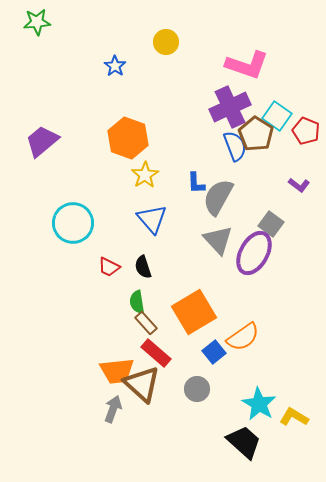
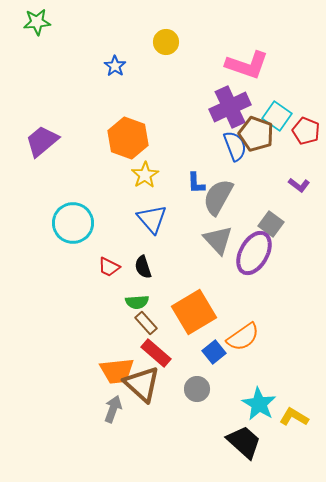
brown pentagon: rotated 12 degrees counterclockwise
green semicircle: rotated 85 degrees counterclockwise
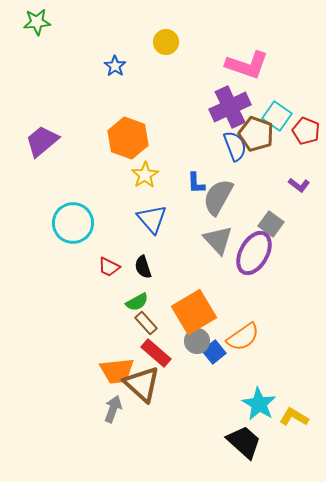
green semicircle: rotated 25 degrees counterclockwise
gray circle: moved 48 px up
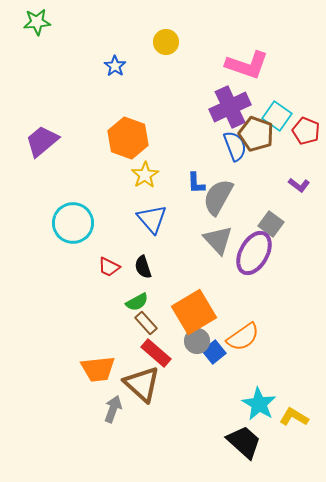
orange trapezoid: moved 19 px left, 2 px up
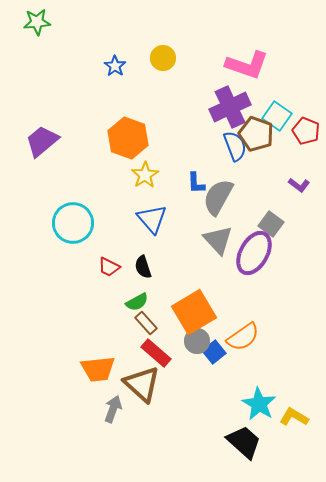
yellow circle: moved 3 px left, 16 px down
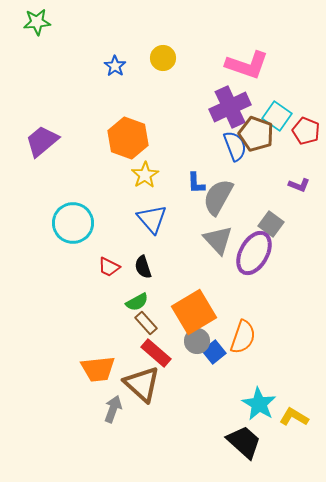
purple L-shape: rotated 15 degrees counterclockwise
orange semicircle: rotated 36 degrees counterclockwise
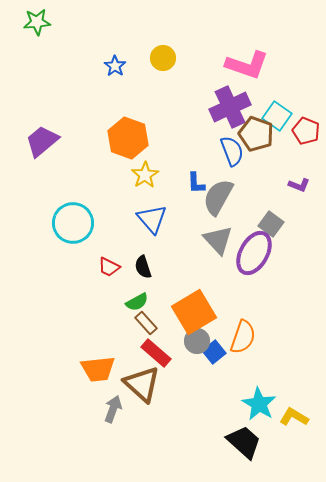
blue semicircle: moved 3 px left, 5 px down
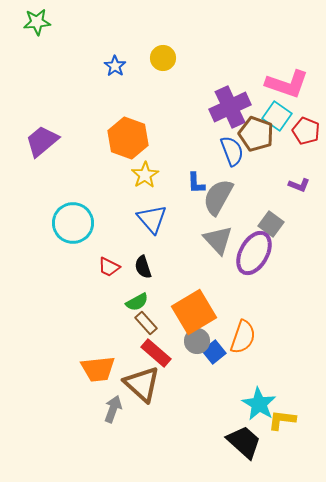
pink L-shape: moved 40 px right, 19 px down
yellow L-shape: moved 12 px left, 3 px down; rotated 24 degrees counterclockwise
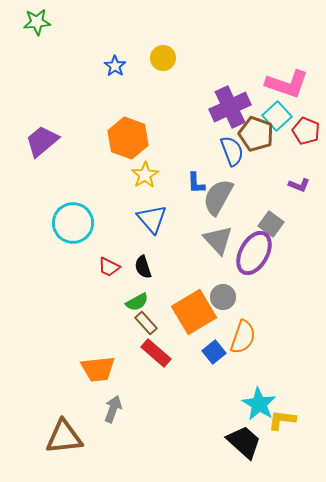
cyan square: rotated 12 degrees clockwise
gray circle: moved 26 px right, 44 px up
brown triangle: moved 78 px left, 53 px down; rotated 48 degrees counterclockwise
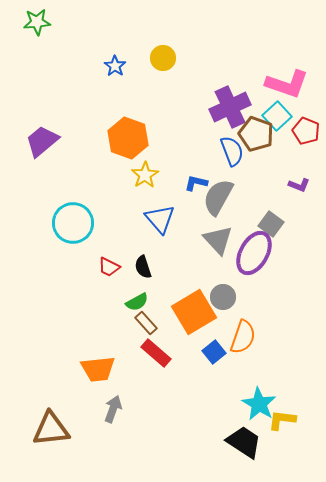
blue L-shape: rotated 105 degrees clockwise
blue triangle: moved 8 px right
brown triangle: moved 13 px left, 8 px up
black trapezoid: rotated 9 degrees counterclockwise
